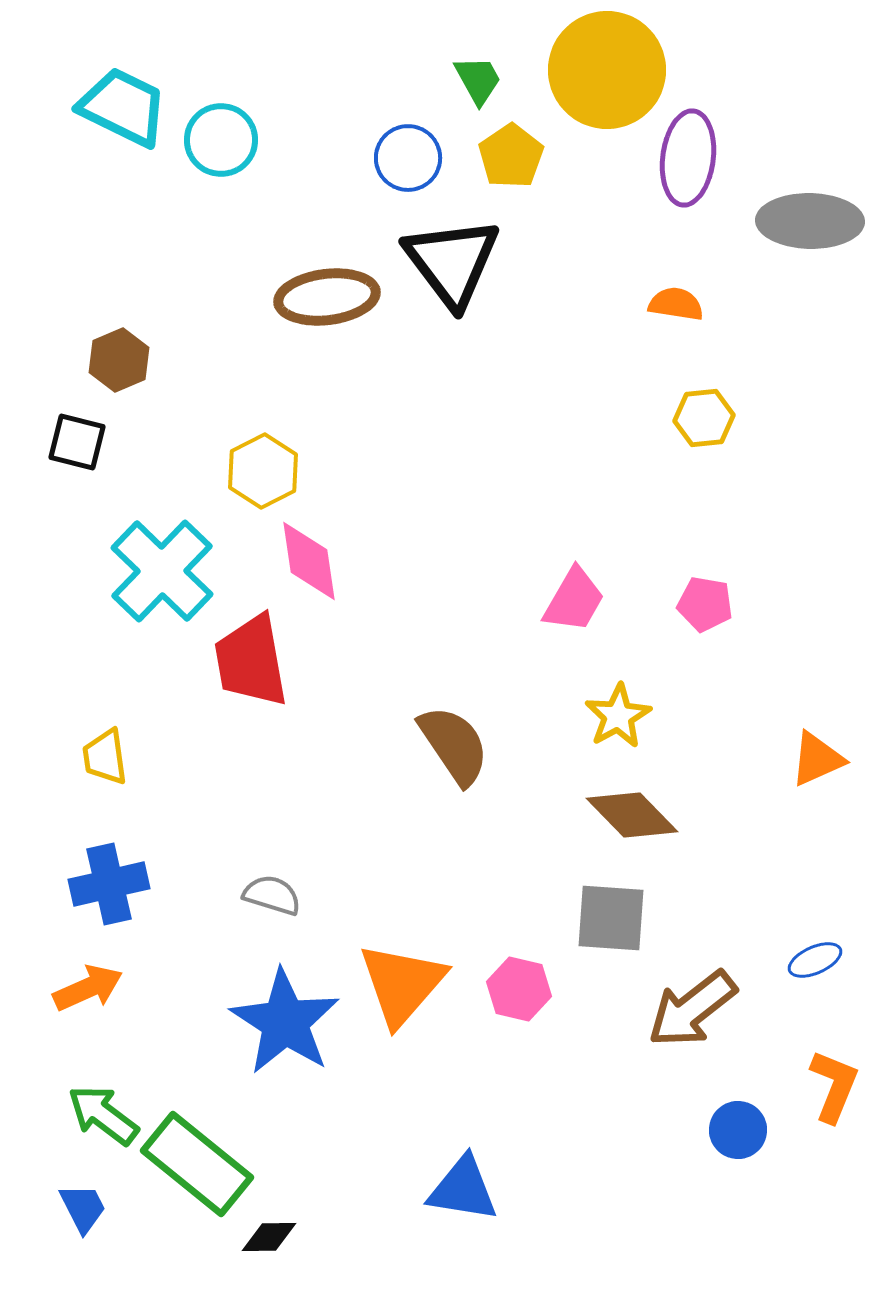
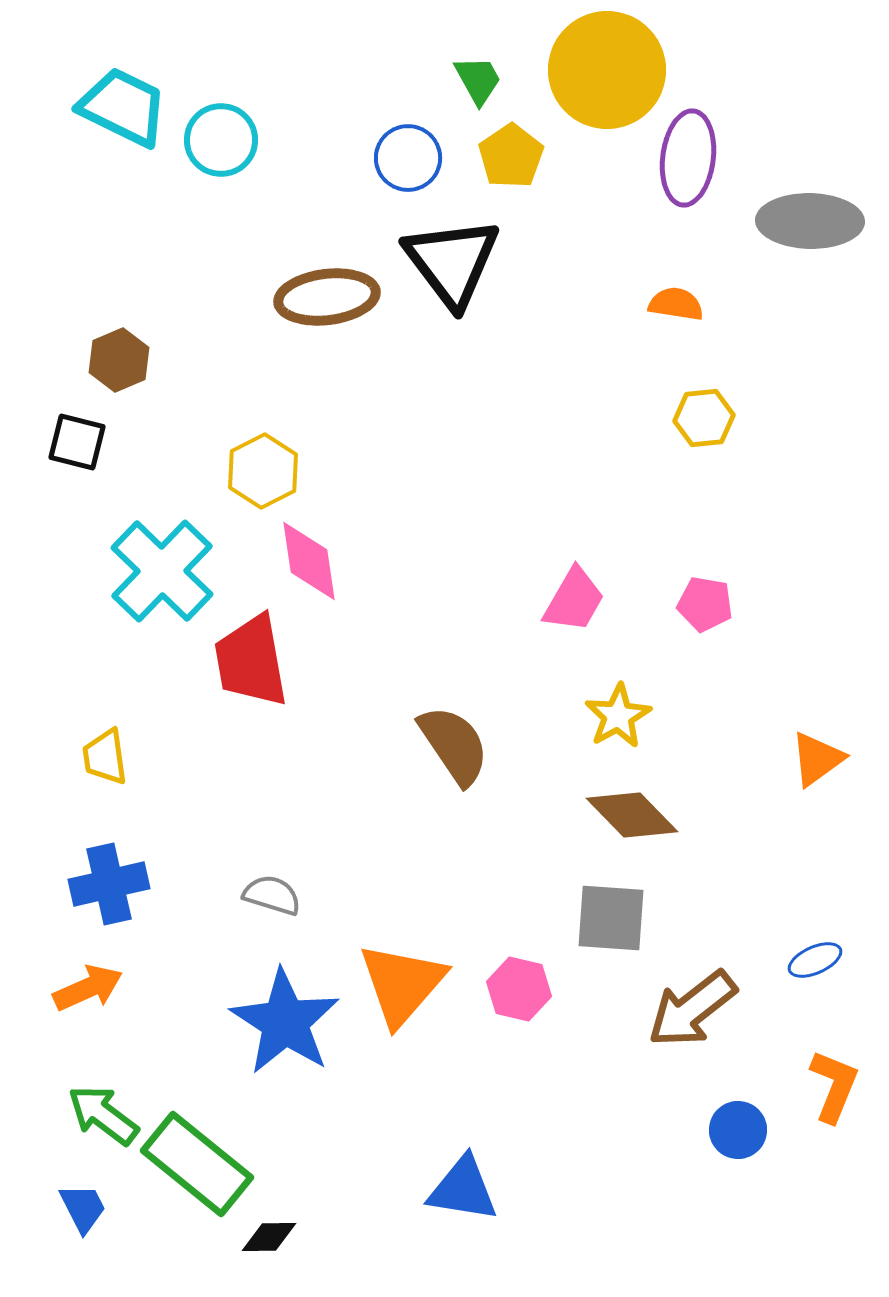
orange triangle at (817, 759): rotated 12 degrees counterclockwise
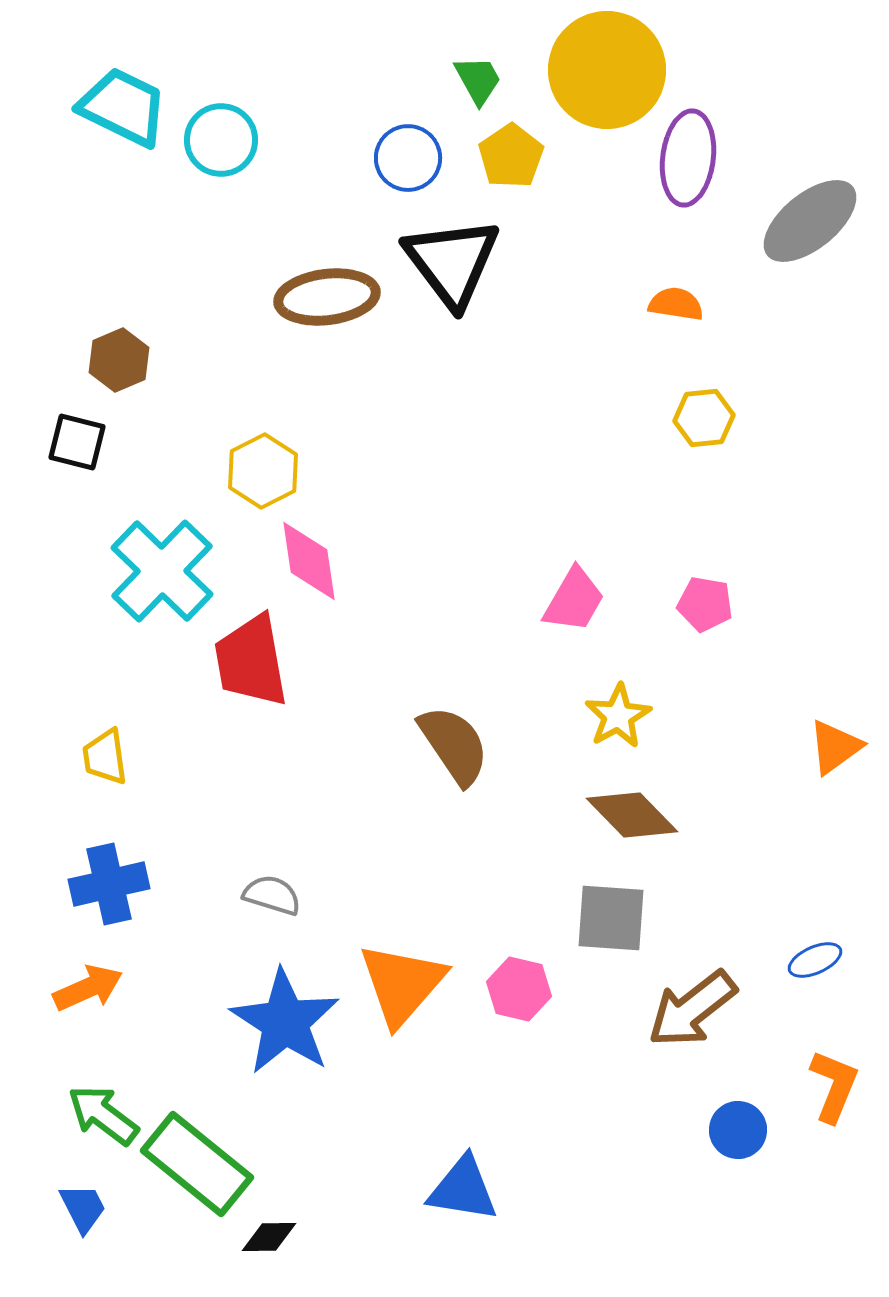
gray ellipse at (810, 221): rotated 40 degrees counterclockwise
orange triangle at (817, 759): moved 18 px right, 12 px up
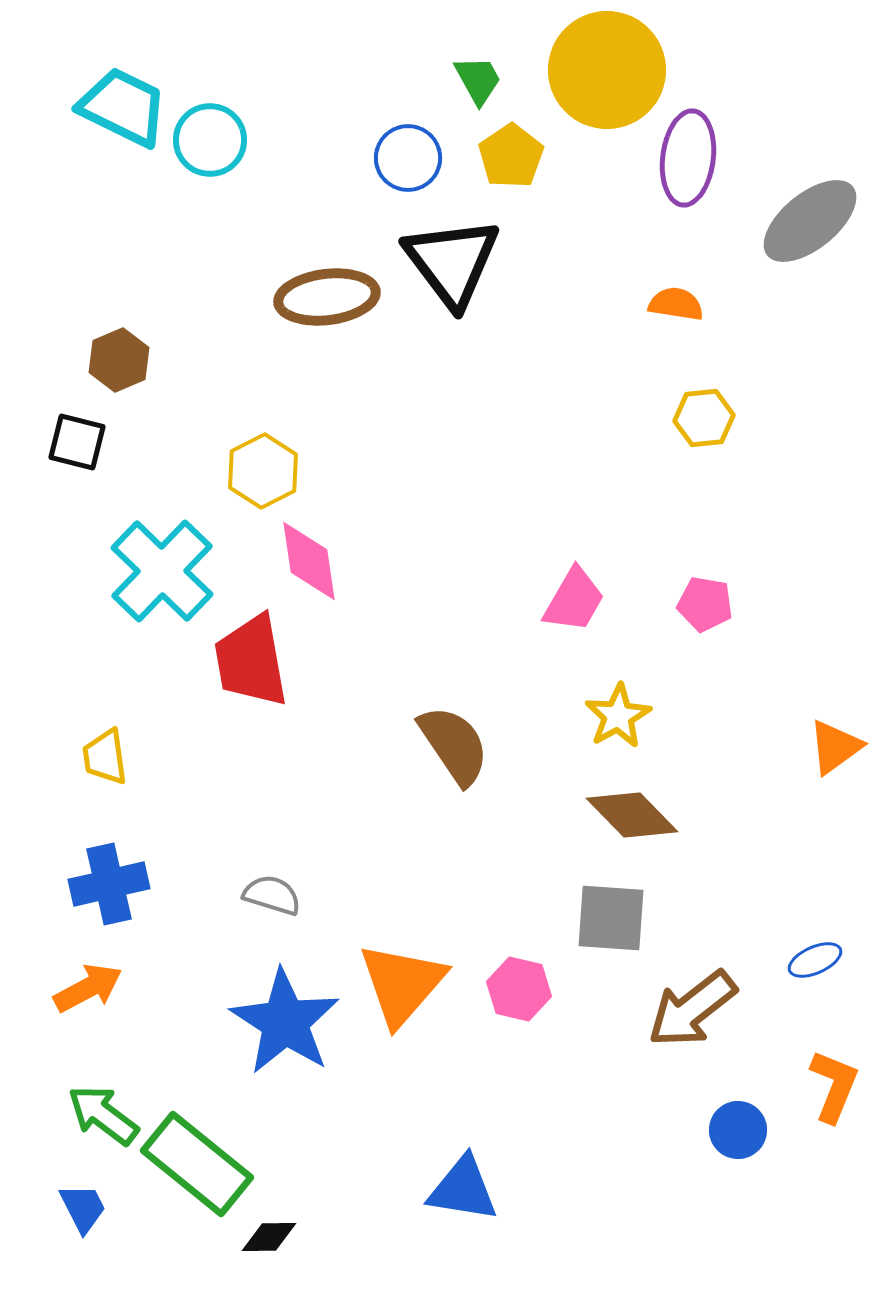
cyan circle at (221, 140): moved 11 px left
orange arrow at (88, 988): rotated 4 degrees counterclockwise
